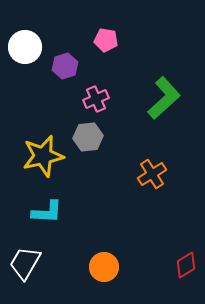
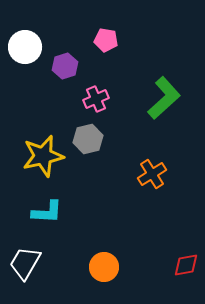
gray hexagon: moved 2 px down; rotated 8 degrees counterclockwise
red diamond: rotated 20 degrees clockwise
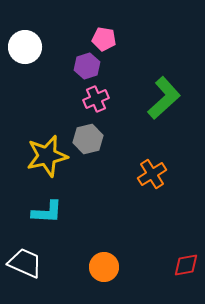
pink pentagon: moved 2 px left, 1 px up
purple hexagon: moved 22 px right
yellow star: moved 4 px right
white trapezoid: rotated 84 degrees clockwise
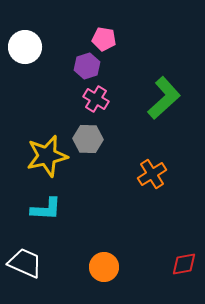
pink cross: rotated 35 degrees counterclockwise
gray hexagon: rotated 16 degrees clockwise
cyan L-shape: moved 1 px left, 3 px up
red diamond: moved 2 px left, 1 px up
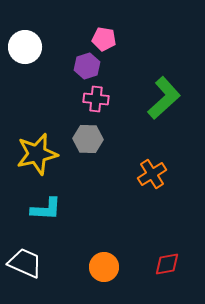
pink cross: rotated 25 degrees counterclockwise
yellow star: moved 10 px left, 2 px up
red diamond: moved 17 px left
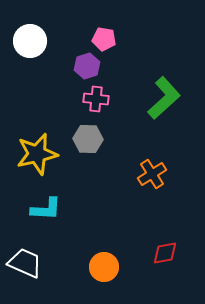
white circle: moved 5 px right, 6 px up
red diamond: moved 2 px left, 11 px up
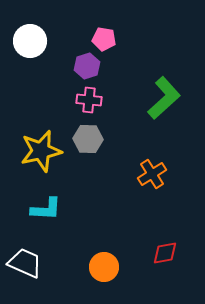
pink cross: moved 7 px left, 1 px down
yellow star: moved 4 px right, 3 px up
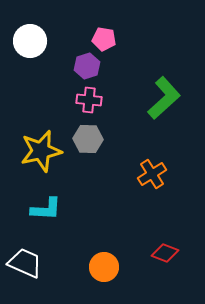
red diamond: rotated 32 degrees clockwise
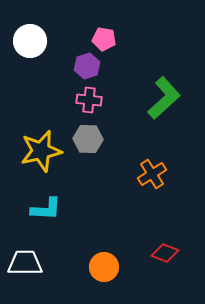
white trapezoid: rotated 24 degrees counterclockwise
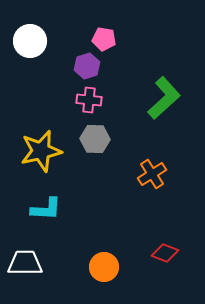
gray hexagon: moved 7 px right
